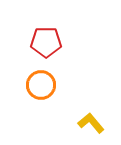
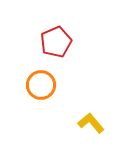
red pentagon: moved 10 px right; rotated 24 degrees counterclockwise
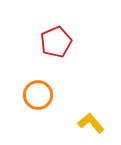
orange circle: moved 3 px left, 10 px down
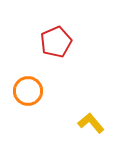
orange circle: moved 10 px left, 4 px up
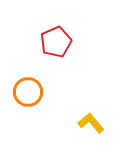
orange circle: moved 1 px down
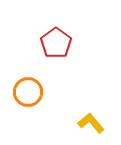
red pentagon: moved 1 px down; rotated 12 degrees counterclockwise
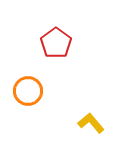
orange circle: moved 1 px up
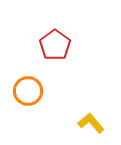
red pentagon: moved 1 px left, 2 px down
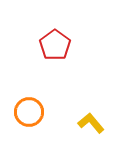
orange circle: moved 1 px right, 21 px down
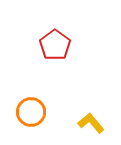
orange circle: moved 2 px right
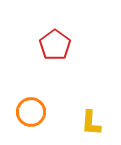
yellow L-shape: rotated 136 degrees counterclockwise
